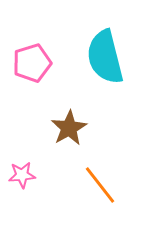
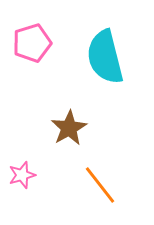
pink pentagon: moved 20 px up
pink star: rotated 12 degrees counterclockwise
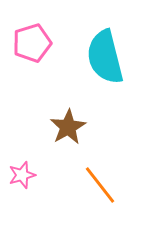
brown star: moved 1 px left, 1 px up
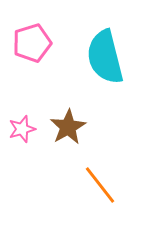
pink star: moved 46 px up
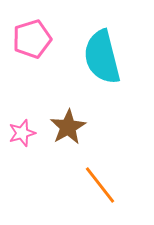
pink pentagon: moved 4 px up
cyan semicircle: moved 3 px left
pink star: moved 4 px down
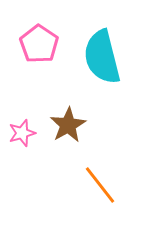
pink pentagon: moved 7 px right, 5 px down; rotated 21 degrees counterclockwise
brown star: moved 2 px up
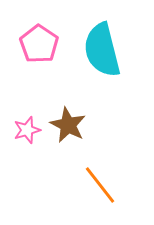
cyan semicircle: moved 7 px up
brown star: rotated 15 degrees counterclockwise
pink star: moved 5 px right, 3 px up
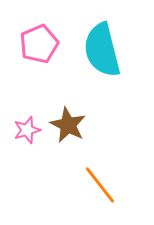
pink pentagon: rotated 15 degrees clockwise
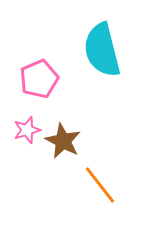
pink pentagon: moved 35 px down
brown star: moved 5 px left, 16 px down
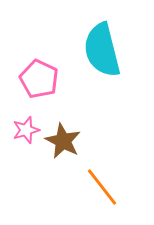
pink pentagon: rotated 24 degrees counterclockwise
pink star: moved 1 px left
orange line: moved 2 px right, 2 px down
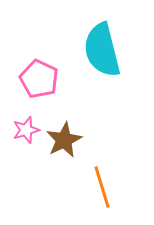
brown star: moved 1 px right, 1 px up; rotated 18 degrees clockwise
orange line: rotated 21 degrees clockwise
